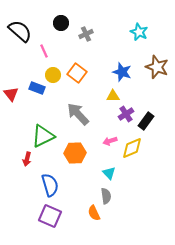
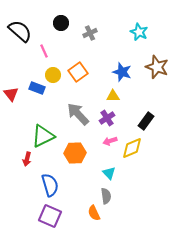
gray cross: moved 4 px right, 1 px up
orange square: moved 1 px right, 1 px up; rotated 18 degrees clockwise
purple cross: moved 19 px left, 4 px down
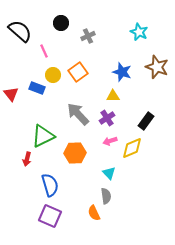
gray cross: moved 2 px left, 3 px down
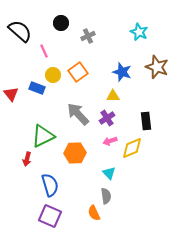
black rectangle: rotated 42 degrees counterclockwise
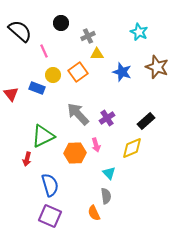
yellow triangle: moved 16 px left, 42 px up
black rectangle: rotated 54 degrees clockwise
pink arrow: moved 14 px left, 4 px down; rotated 88 degrees counterclockwise
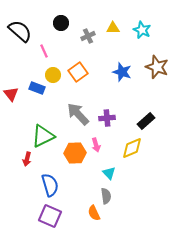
cyan star: moved 3 px right, 2 px up
yellow triangle: moved 16 px right, 26 px up
purple cross: rotated 28 degrees clockwise
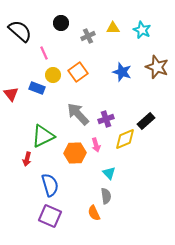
pink line: moved 2 px down
purple cross: moved 1 px left, 1 px down; rotated 14 degrees counterclockwise
yellow diamond: moved 7 px left, 9 px up
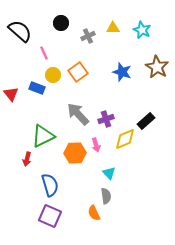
brown star: rotated 10 degrees clockwise
